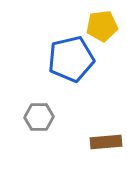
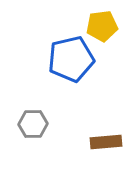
gray hexagon: moved 6 px left, 7 px down
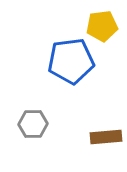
blue pentagon: moved 2 px down; rotated 6 degrees clockwise
brown rectangle: moved 5 px up
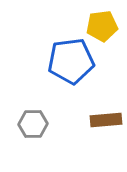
brown rectangle: moved 17 px up
